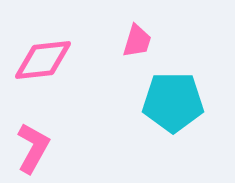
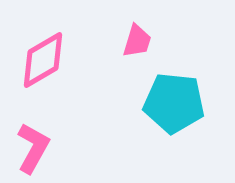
pink diamond: rotated 24 degrees counterclockwise
cyan pentagon: moved 1 px right, 1 px down; rotated 6 degrees clockwise
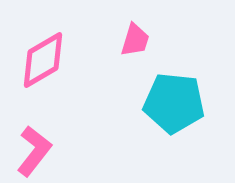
pink trapezoid: moved 2 px left, 1 px up
pink L-shape: moved 1 px right, 3 px down; rotated 9 degrees clockwise
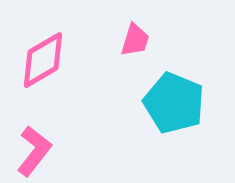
cyan pentagon: rotated 16 degrees clockwise
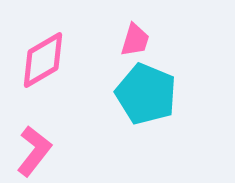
cyan pentagon: moved 28 px left, 9 px up
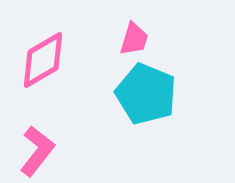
pink trapezoid: moved 1 px left, 1 px up
pink L-shape: moved 3 px right
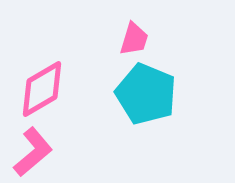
pink diamond: moved 1 px left, 29 px down
pink L-shape: moved 4 px left, 1 px down; rotated 12 degrees clockwise
